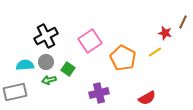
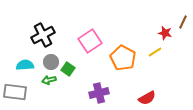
black cross: moved 3 px left, 1 px up
gray circle: moved 5 px right
gray rectangle: rotated 20 degrees clockwise
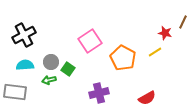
black cross: moved 19 px left
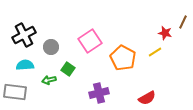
gray circle: moved 15 px up
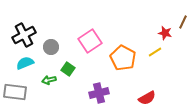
cyan semicircle: moved 2 px up; rotated 18 degrees counterclockwise
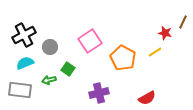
gray circle: moved 1 px left
gray rectangle: moved 5 px right, 2 px up
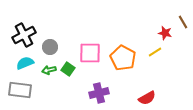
brown line: rotated 56 degrees counterclockwise
pink square: moved 12 px down; rotated 35 degrees clockwise
green arrow: moved 10 px up
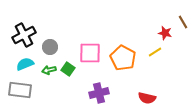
cyan semicircle: moved 1 px down
red semicircle: rotated 42 degrees clockwise
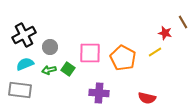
purple cross: rotated 18 degrees clockwise
